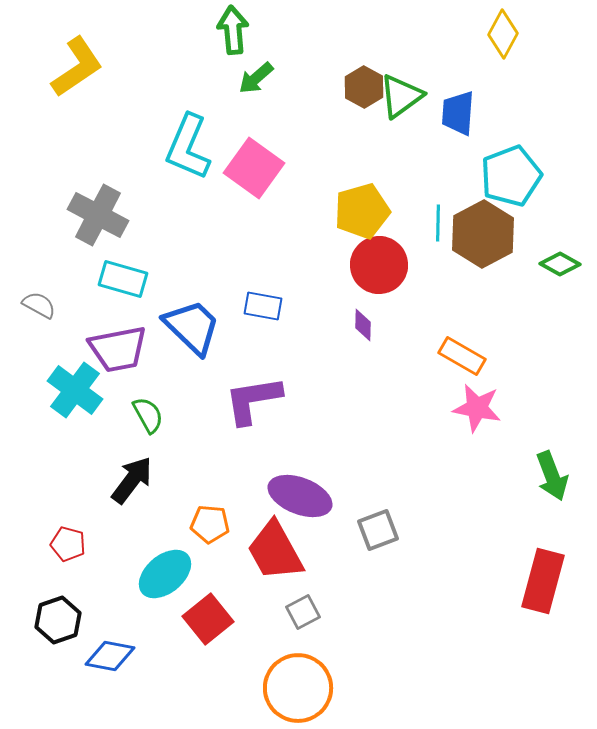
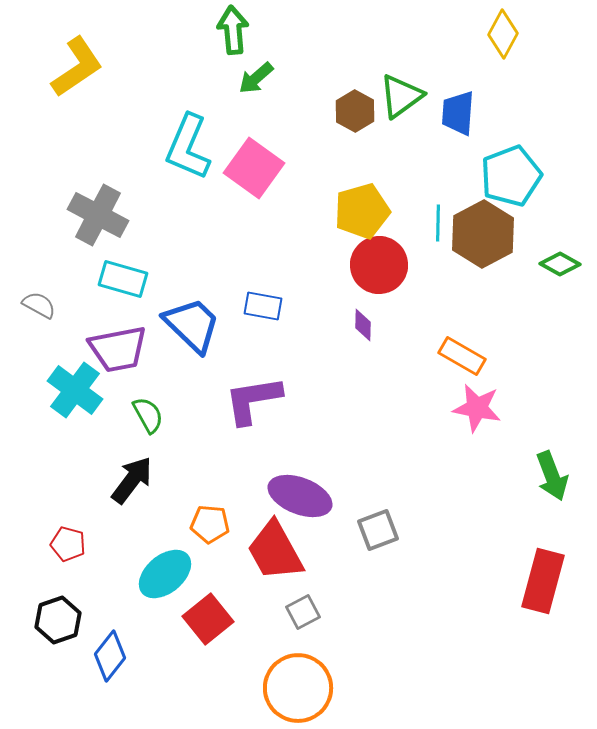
brown hexagon at (364, 87): moved 9 px left, 24 px down
blue trapezoid at (192, 327): moved 2 px up
blue diamond at (110, 656): rotated 63 degrees counterclockwise
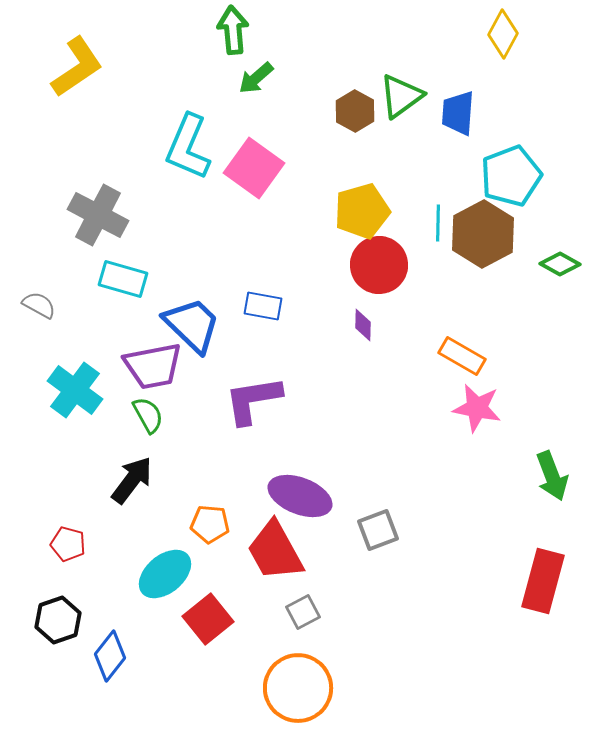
purple trapezoid at (118, 349): moved 35 px right, 17 px down
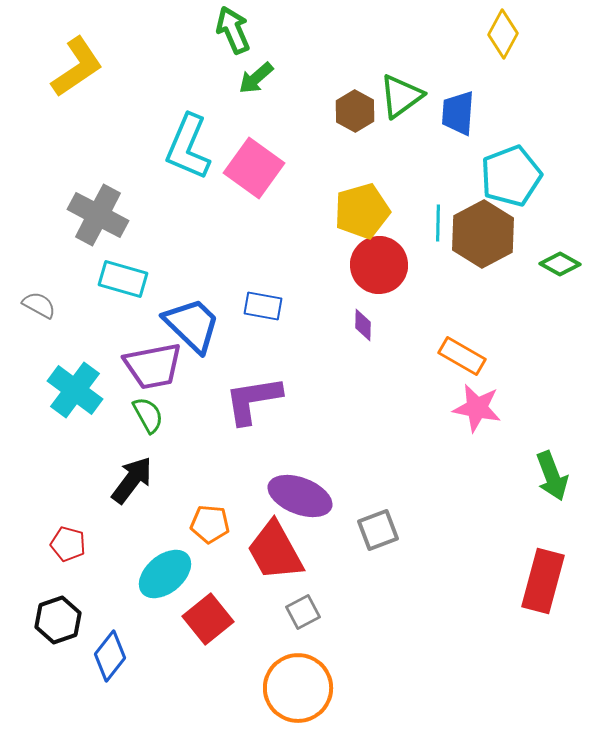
green arrow at (233, 30): rotated 18 degrees counterclockwise
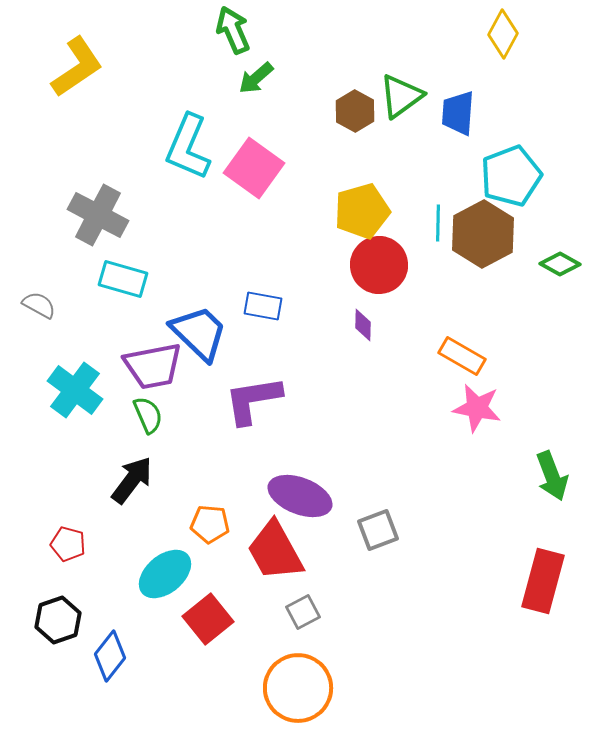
blue trapezoid at (192, 325): moved 7 px right, 8 px down
green semicircle at (148, 415): rotated 6 degrees clockwise
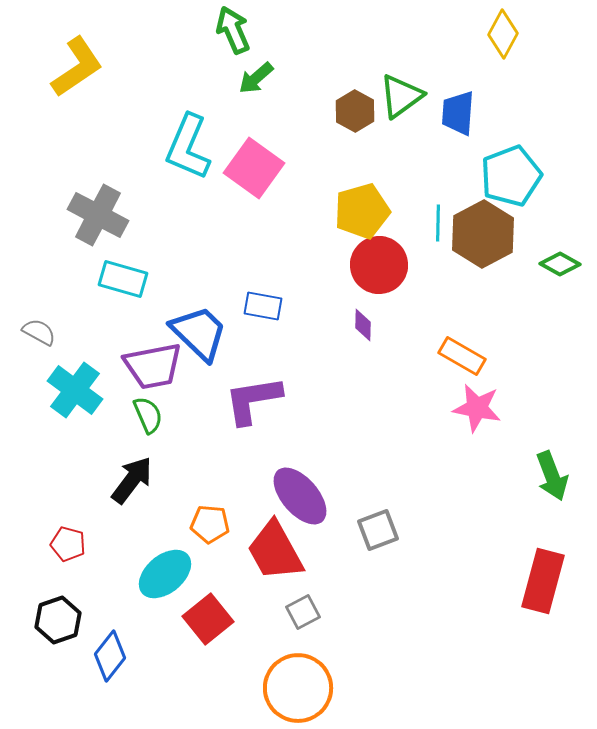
gray semicircle at (39, 305): moved 27 px down
purple ellipse at (300, 496): rotated 28 degrees clockwise
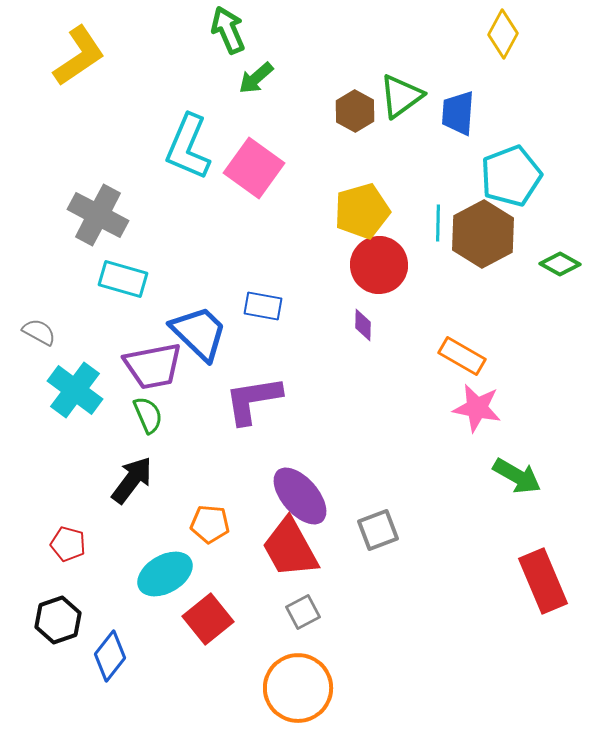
green arrow at (233, 30): moved 5 px left
yellow L-shape at (77, 67): moved 2 px right, 11 px up
green arrow at (552, 476): moved 35 px left; rotated 39 degrees counterclockwise
red trapezoid at (275, 551): moved 15 px right, 3 px up
cyan ellipse at (165, 574): rotated 10 degrees clockwise
red rectangle at (543, 581): rotated 38 degrees counterclockwise
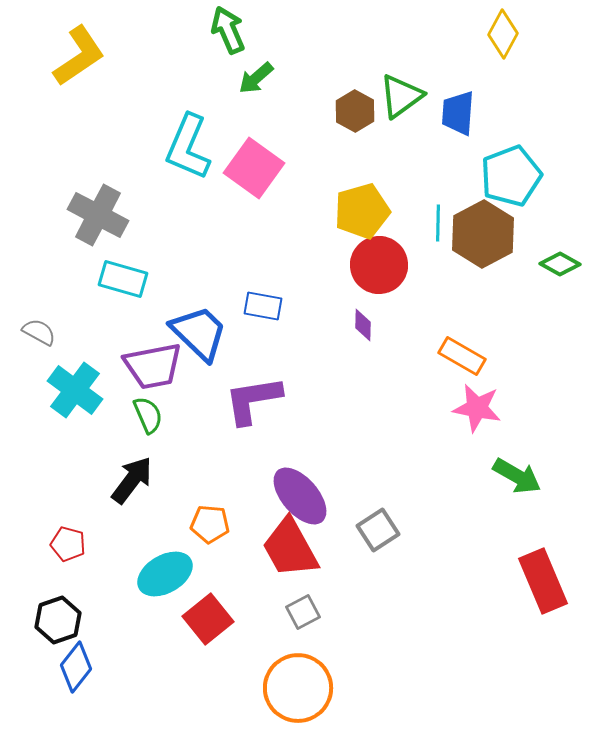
gray square at (378, 530): rotated 12 degrees counterclockwise
blue diamond at (110, 656): moved 34 px left, 11 px down
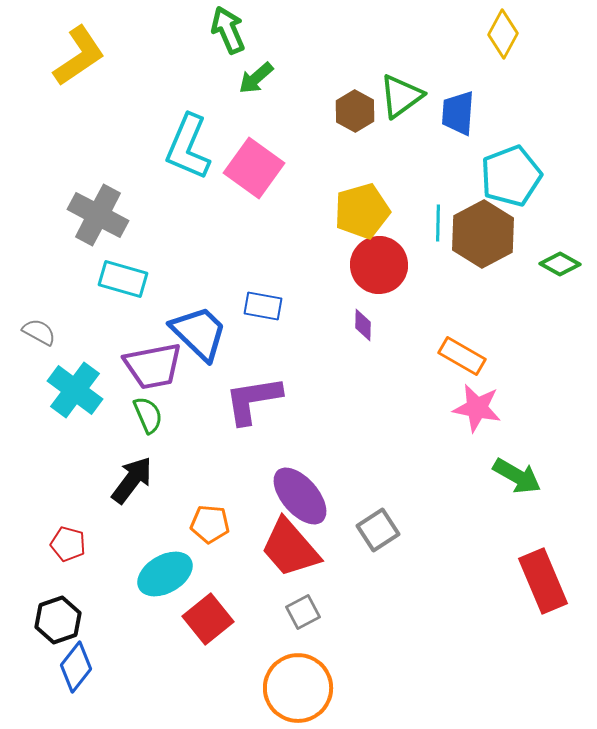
red trapezoid at (290, 548): rotated 12 degrees counterclockwise
